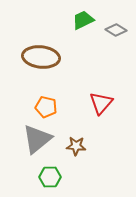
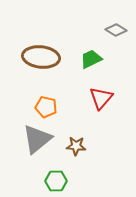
green trapezoid: moved 8 px right, 39 px down
red triangle: moved 5 px up
green hexagon: moved 6 px right, 4 px down
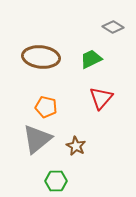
gray diamond: moved 3 px left, 3 px up
brown star: rotated 24 degrees clockwise
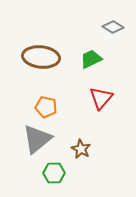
brown star: moved 5 px right, 3 px down
green hexagon: moved 2 px left, 8 px up
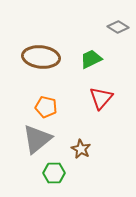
gray diamond: moved 5 px right
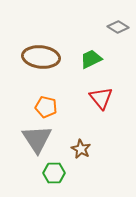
red triangle: rotated 20 degrees counterclockwise
gray triangle: rotated 24 degrees counterclockwise
